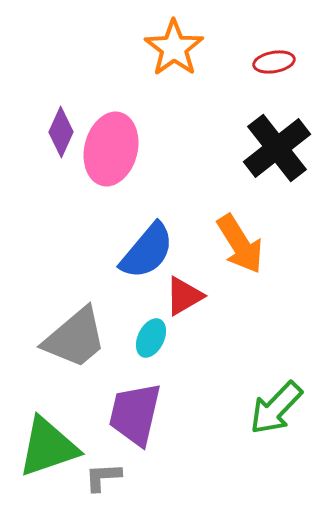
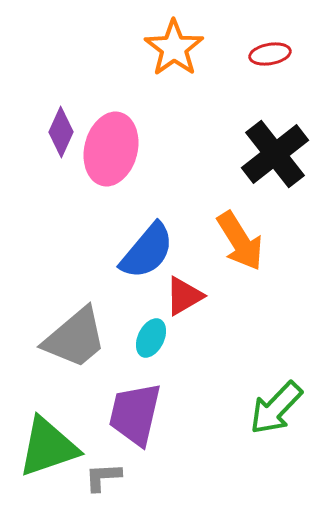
red ellipse: moved 4 px left, 8 px up
black cross: moved 2 px left, 6 px down
orange arrow: moved 3 px up
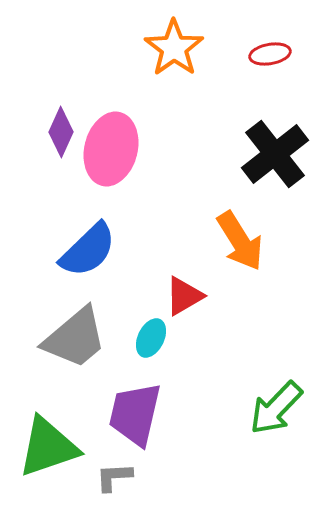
blue semicircle: moved 59 px left, 1 px up; rotated 6 degrees clockwise
gray L-shape: moved 11 px right
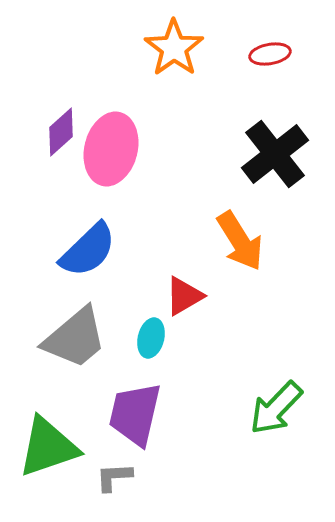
purple diamond: rotated 24 degrees clockwise
cyan ellipse: rotated 12 degrees counterclockwise
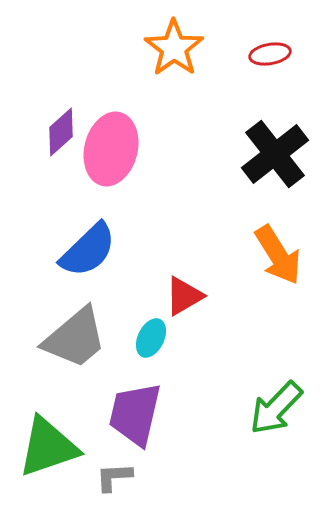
orange arrow: moved 38 px right, 14 px down
cyan ellipse: rotated 12 degrees clockwise
